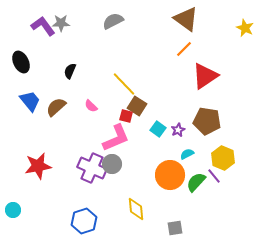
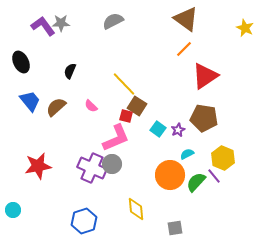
brown pentagon: moved 3 px left, 3 px up
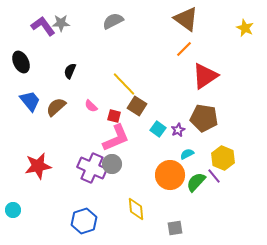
red square: moved 12 px left
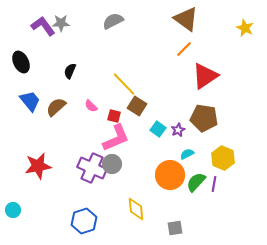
purple line: moved 8 px down; rotated 49 degrees clockwise
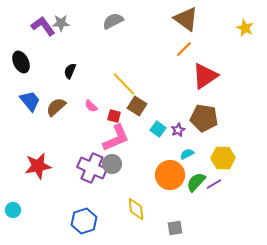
yellow hexagon: rotated 25 degrees counterclockwise
purple line: rotated 49 degrees clockwise
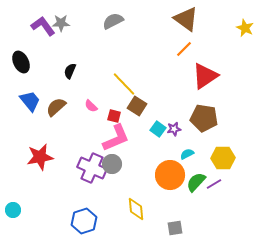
purple star: moved 4 px left, 1 px up; rotated 16 degrees clockwise
red star: moved 2 px right, 9 px up
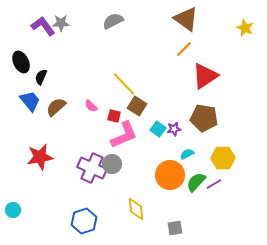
black semicircle: moved 29 px left, 6 px down
pink L-shape: moved 8 px right, 3 px up
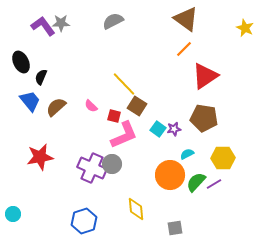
cyan circle: moved 4 px down
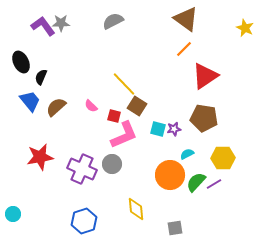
cyan square: rotated 21 degrees counterclockwise
purple cross: moved 10 px left, 1 px down
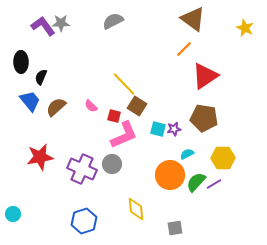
brown triangle: moved 7 px right
black ellipse: rotated 25 degrees clockwise
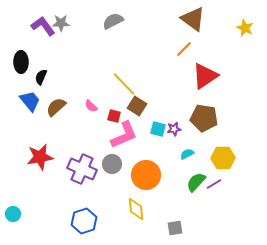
orange circle: moved 24 px left
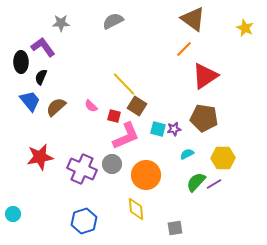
purple L-shape: moved 21 px down
pink L-shape: moved 2 px right, 1 px down
